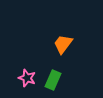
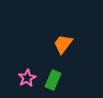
pink star: rotated 24 degrees clockwise
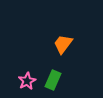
pink star: moved 3 px down
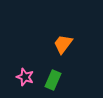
pink star: moved 2 px left, 4 px up; rotated 24 degrees counterclockwise
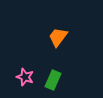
orange trapezoid: moved 5 px left, 7 px up
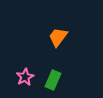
pink star: rotated 24 degrees clockwise
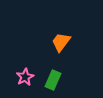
orange trapezoid: moved 3 px right, 5 px down
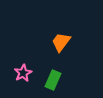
pink star: moved 2 px left, 4 px up
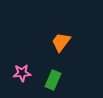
pink star: moved 1 px left; rotated 24 degrees clockwise
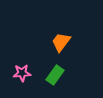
green rectangle: moved 2 px right, 5 px up; rotated 12 degrees clockwise
